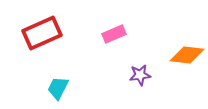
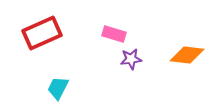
pink rectangle: rotated 40 degrees clockwise
purple star: moved 9 px left, 16 px up
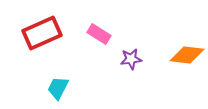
pink rectangle: moved 15 px left; rotated 15 degrees clockwise
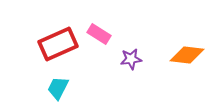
red rectangle: moved 16 px right, 11 px down
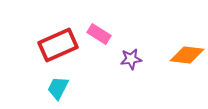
red rectangle: moved 1 px down
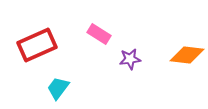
red rectangle: moved 21 px left
purple star: moved 1 px left
cyan trapezoid: rotated 10 degrees clockwise
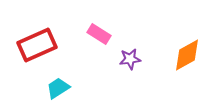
orange diamond: rotated 36 degrees counterclockwise
cyan trapezoid: rotated 20 degrees clockwise
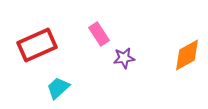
pink rectangle: rotated 25 degrees clockwise
purple star: moved 6 px left, 1 px up
cyan trapezoid: rotated 10 degrees counterclockwise
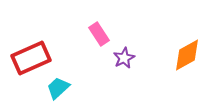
red rectangle: moved 6 px left, 13 px down
purple star: rotated 20 degrees counterclockwise
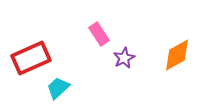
orange diamond: moved 10 px left
